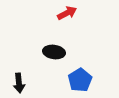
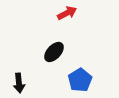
black ellipse: rotated 55 degrees counterclockwise
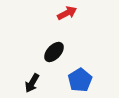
black arrow: moved 13 px right; rotated 36 degrees clockwise
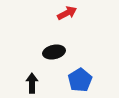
black ellipse: rotated 35 degrees clockwise
black arrow: rotated 150 degrees clockwise
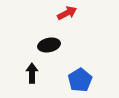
black ellipse: moved 5 px left, 7 px up
black arrow: moved 10 px up
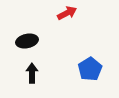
black ellipse: moved 22 px left, 4 px up
blue pentagon: moved 10 px right, 11 px up
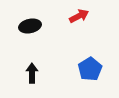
red arrow: moved 12 px right, 3 px down
black ellipse: moved 3 px right, 15 px up
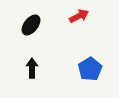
black ellipse: moved 1 px right, 1 px up; rotated 40 degrees counterclockwise
black arrow: moved 5 px up
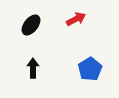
red arrow: moved 3 px left, 3 px down
black arrow: moved 1 px right
